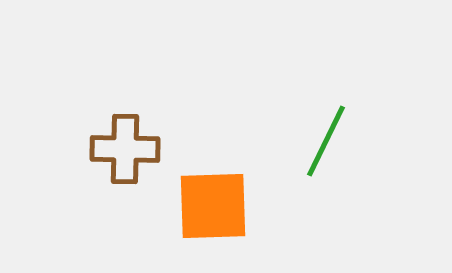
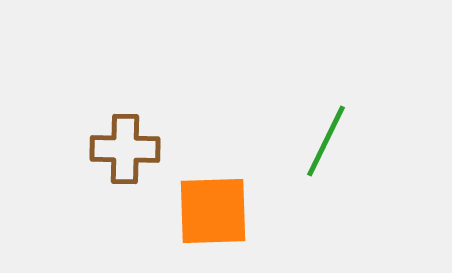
orange square: moved 5 px down
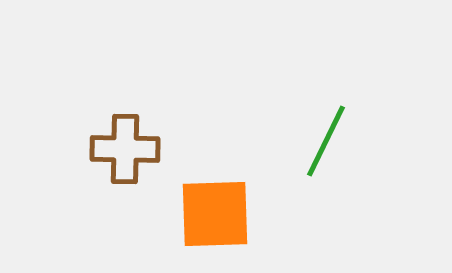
orange square: moved 2 px right, 3 px down
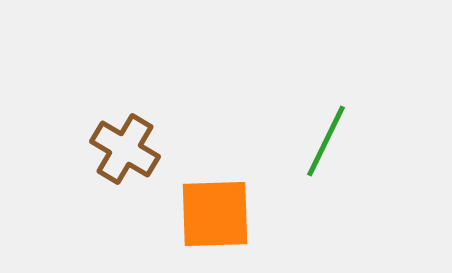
brown cross: rotated 30 degrees clockwise
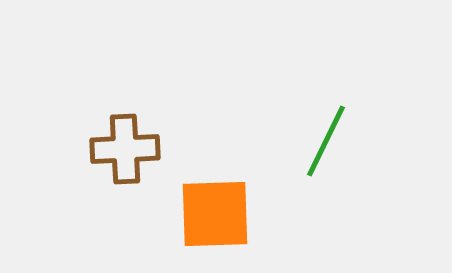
brown cross: rotated 34 degrees counterclockwise
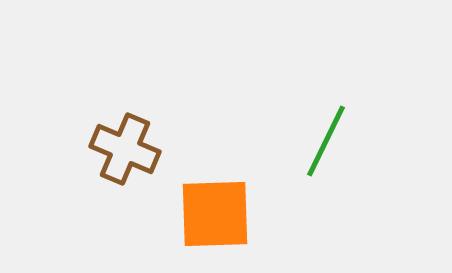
brown cross: rotated 26 degrees clockwise
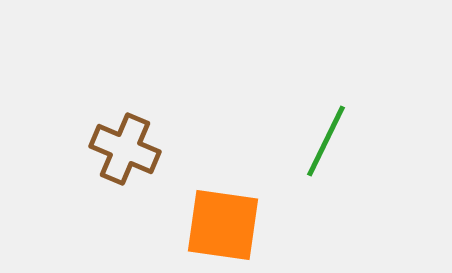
orange square: moved 8 px right, 11 px down; rotated 10 degrees clockwise
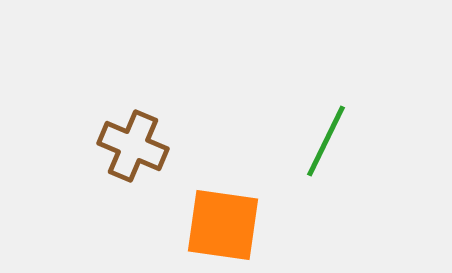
brown cross: moved 8 px right, 3 px up
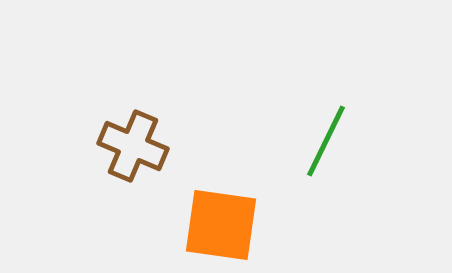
orange square: moved 2 px left
